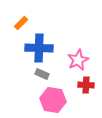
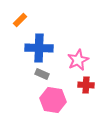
orange rectangle: moved 1 px left, 3 px up
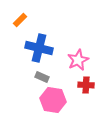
blue cross: rotated 12 degrees clockwise
gray rectangle: moved 3 px down
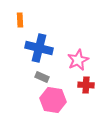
orange rectangle: rotated 48 degrees counterclockwise
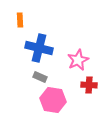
gray rectangle: moved 2 px left
red cross: moved 3 px right
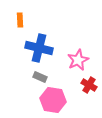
red cross: rotated 28 degrees clockwise
